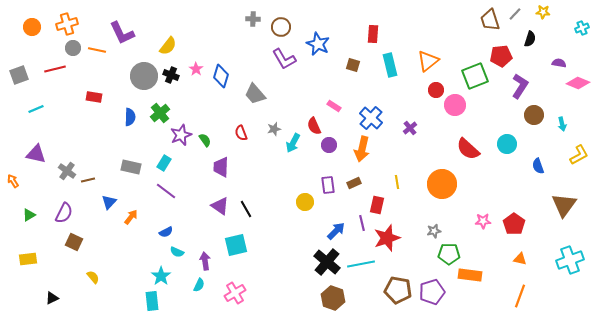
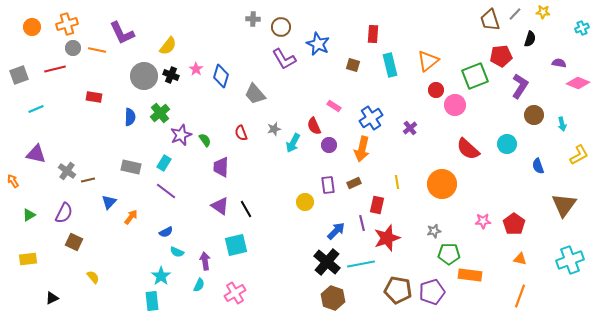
blue cross at (371, 118): rotated 15 degrees clockwise
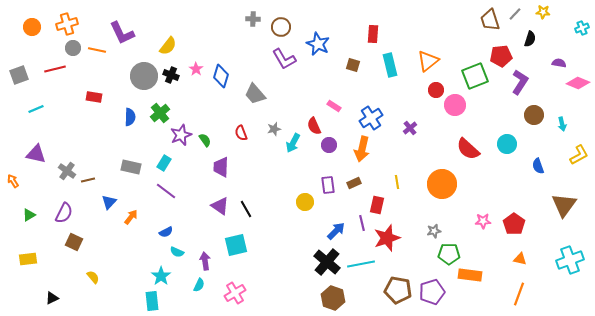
purple L-shape at (520, 86): moved 4 px up
orange line at (520, 296): moved 1 px left, 2 px up
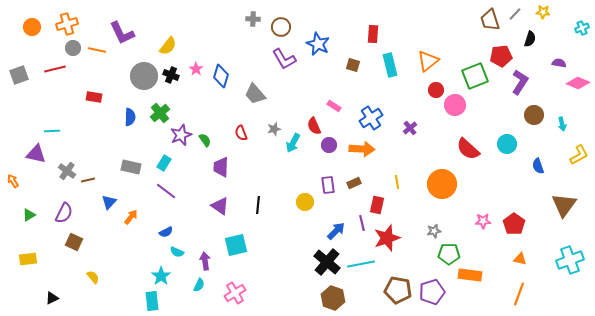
cyan line at (36, 109): moved 16 px right, 22 px down; rotated 21 degrees clockwise
orange arrow at (362, 149): rotated 100 degrees counterclockwise
black line at (246, 209): moved 12 px right, 4 px up; rotated 36 degrees clockwise
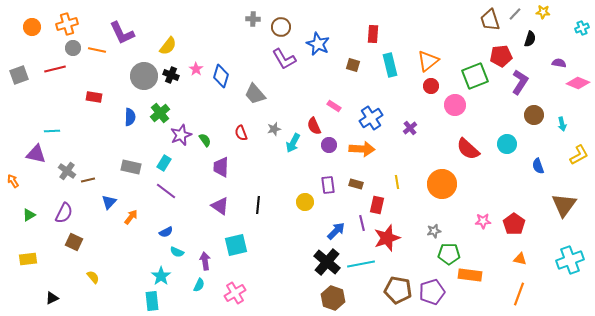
red circle at (436, 90): moved 5 px left, 4 px up
brown rectangle at (354, 183): moved 2 px right, 1 px down; rotated 40 degrees clockwise
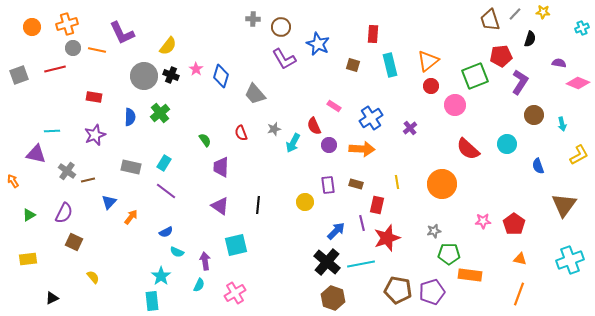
purple star at (181, 135): moved 86 px left
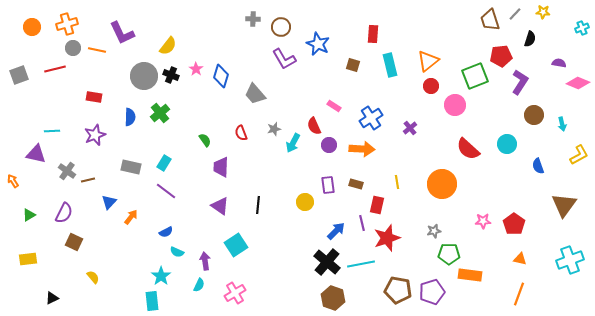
cyan square at (236, 245): rotated 20 degrees counterclockwise
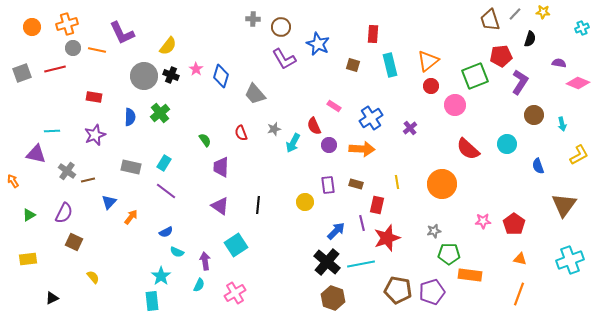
gray square at (19, 75): moved 3 px right, 2 px up
